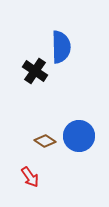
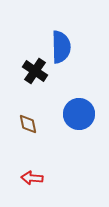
blue circle: moved 22 px up
brown diamond: moved 17 px left, 17 px up; rotated 45 degrees clockwise
red arrow: moved 2 px right, 1 px down; rotated 130 degrees clockwise
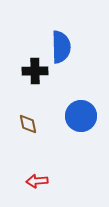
black cross: rotated 35 degrees counterclockwise
blue circle: moved 2 px right, 2 px down
red arrow: moved 5 px right, 3 px down; rotated 10 degrees counterclockwise
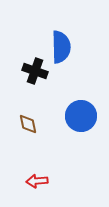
black cross: rotated 20 degrees clockwise
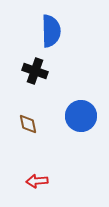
blue semicircle: moved 10 px left, 16 px up
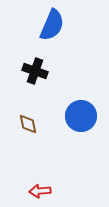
blue semicircle: moved 1 px right, 6 px up; rotated 24 degrees clockwise
red arrow: moved 3 px right, 10 px down
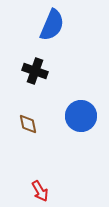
red arrow: rotated 115 degrees counterclockwise
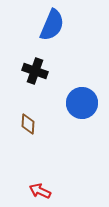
blue circle: moved 1 px right, 13 px up
brown diamond: rotated 15 degrees clockwise
red arrow: rotated 145 degrees clockwise
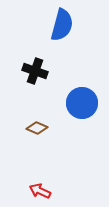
blue semicircle: moved 10 px right; rotated 8 degrees counterclockwise
brown diamond: moved 9 px right, 4 px down; rotated 70 degrees counterclockwise
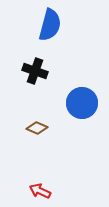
blue semicircle: moved 12 px left
